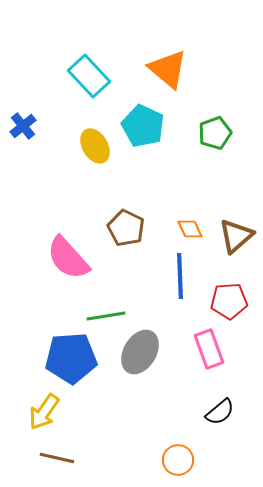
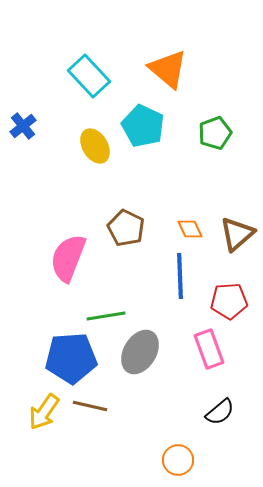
brown triangle: moved 1 px right, 2 px up
pink semicircle: rotated 63 degrees clockwise
brown line: moved 33 px right, 52 px up
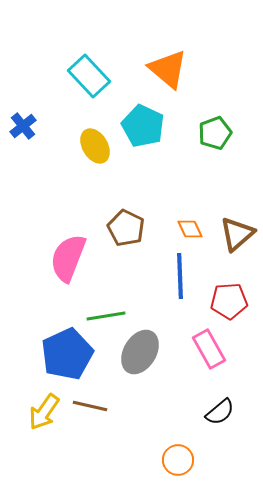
pink rectangle: rotated 9 degrees counterclockwise
blue pentagon: moved 4 px left, 4 px up; rotated 21 degrees counterclockwise
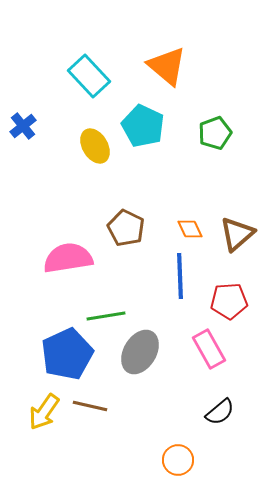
orange triangle: moved 1 px left, 3 px up
pink semicircle: rotated 60 degrees clockwise
